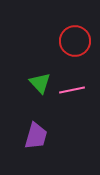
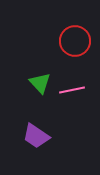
purple trapezoid: rotated 108 degrees clockwise
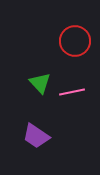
pink line: moved 2 px down
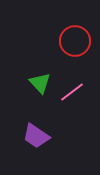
pink line: rotated 25 degrees counterclockwise
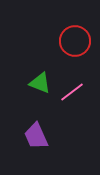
green triangle: rotated 25 degrees counterclockwise
purple trapezoid: rotated 32 degrees clockwise
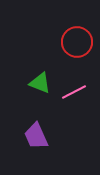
red circle: moved 2 px right, 1 px down
pink line: moved 2 px right; rotated 10 degrees clockwise
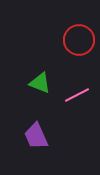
red circle: moved 2 px right, 2 px up
pink line: moved 3 px right, 3 px down
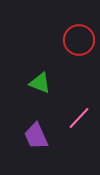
pink line: moved 2 px right, 23 px down; rotated 20 degrees counterclockwise
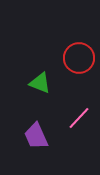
red circle: moved 18 px down
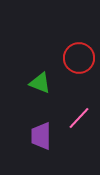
purple trapezoid: moved 5 px right; rotated 24 degrees clockwise
